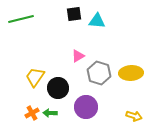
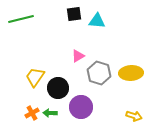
purple circle: moved 5 px left
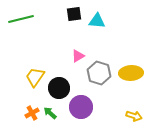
black circle: moved 1 px right
green arrow: rotated 40 degrees clockwise
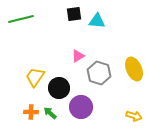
yellow ellipse: moved 3 px right, 4 px up; rotated 70 degrees clockwise
orange cross: moved 1 px left, 1 px up; rotated 32 degrees clockwise
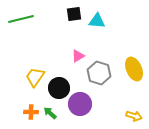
purple circle: moved 1 px left, 3 px up
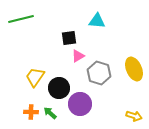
black square: moved 5 px left, 24 px down
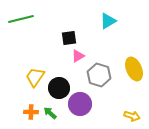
cyan triangle: moved 11 px right; rotated 36 degrees counterclockwise
gray hexagon: moved 2 px down
yellow arrow: moved 2 px left
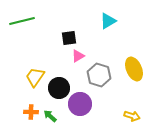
green line: moved 1 px right, 2 px down
green arrow: moved 3 px down
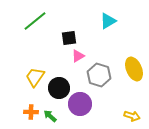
green line: moved 13 px right; rotated 25 degrees counterclockwise
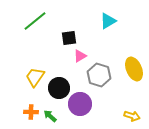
pink triangle: moved 2 px right
